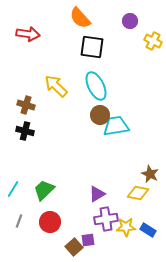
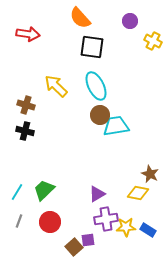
cyan line: moved 4 px right, 3 px down
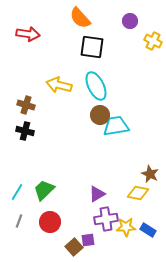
yellow arrow: moved 3 px right, 1 px up; rotated 30 degrees counterclockwise
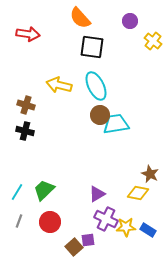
yellow cross: rotated 12 degrees clockwise
cyan trapezoid: moved 2 px up
purple cross: rotated 35 degrees clockwise
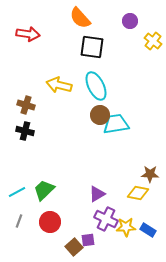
brown star: rotated 24 degrees counterclockwise
cyan line: rotated 30 degrees clockwise
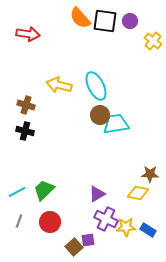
black square: moved 13 px right, 26 px up
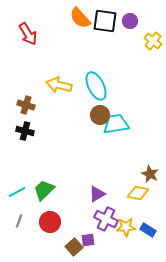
red arrow: rotated 50 degrees clockwise
brown star: rotated 24 degrees clockwise
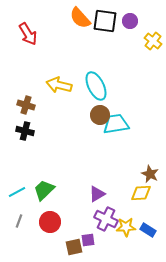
yellow diamond: moved 3 px right; rotated 15 degrees counterclockwise
brown square: rotated 30 degrees clockwise
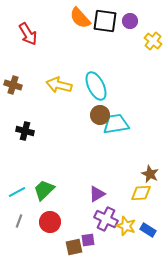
brown cross: moved 13 px left, 20 px up
yellow star: moved 1 px up; rotated 24 degrees clockwise
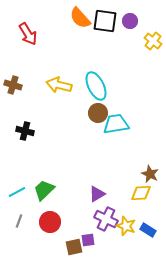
brown circle: moved 2 px left, 2 px up
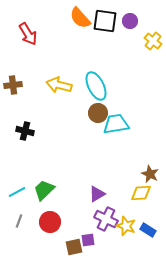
brown cross: rotated 24 degrees counterclockwise
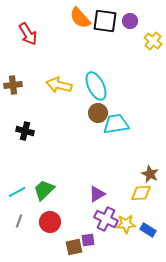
yellow star: moved 2 px up; rotated 24 degrees counterclockwise
